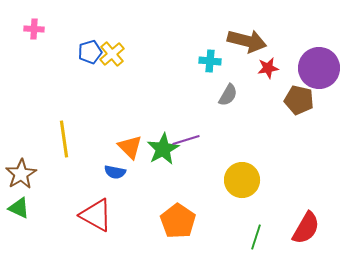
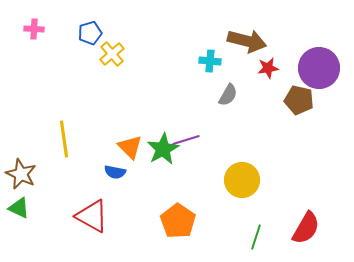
blue pentagon: moved 19 px up
brown star: rotated 16 degrees counterclockwise
red triangle: moved 4 px left, 1 px down
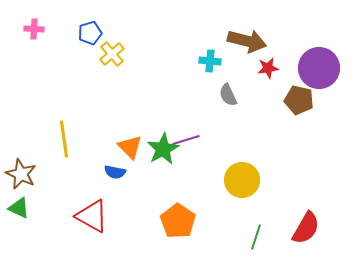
gray semicircle: rotated 125 degrees clockwise
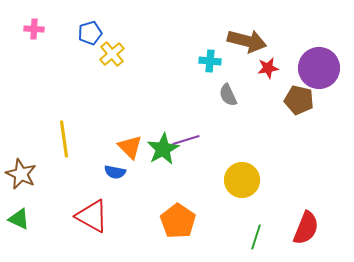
green triangle: moved 11 px down
red semicircle: rotated 8 degrees counterclockwise
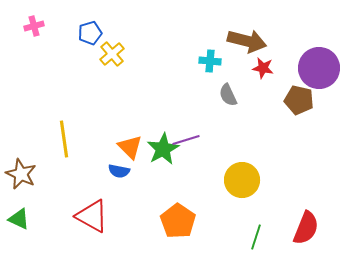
pink cross: moved 3 px up; rotated 18 degrees counterclockwise
red star: moved 5 px left; rotated 20 degrees clockwise
blue semicircle: moved 4 px right, 1 px up
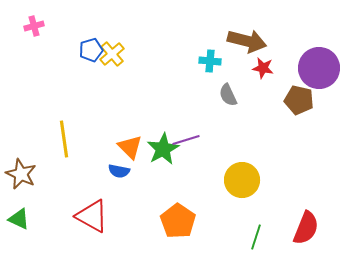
blue pentagon: moved 1 px right, 17 px down
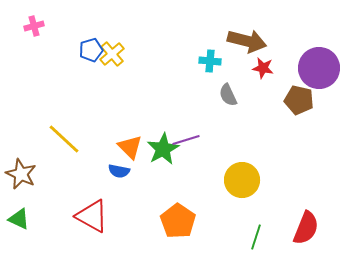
yellow line: rotated 39 degrees counterclockwise
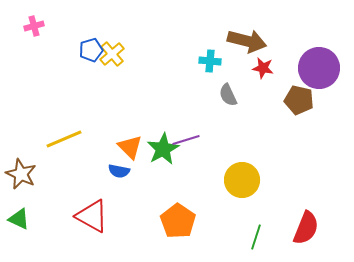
yellow line: rotated 66 degrees counterclockwise
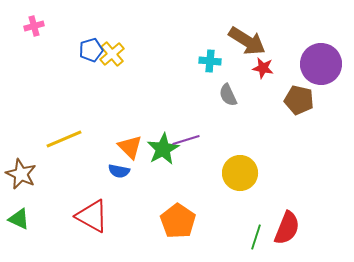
brown arrow: rotated 18 degrees clockwise
purple circle: moved 2 px right, 4 px up
yellow circle: moved 2 px left, 7 px up
red semicircle: moved 19 px left
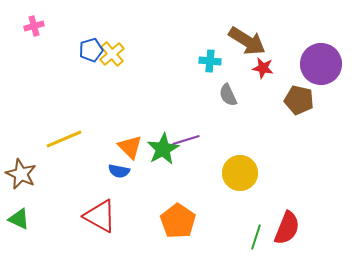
red triangle: moved 8 px right
